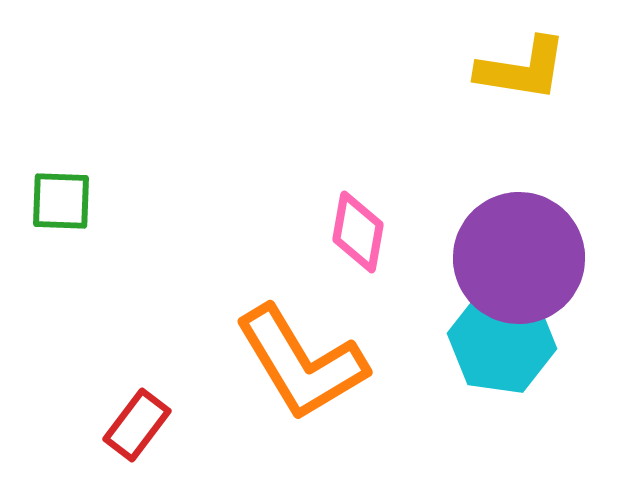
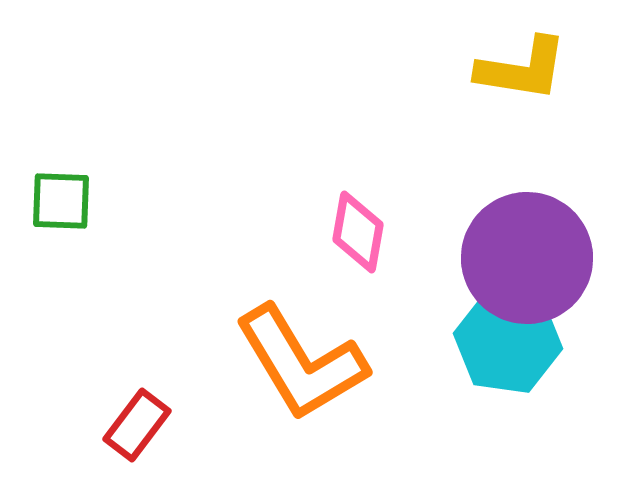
purple circle: moved 8 px right
cyan hexagon: moved 6 px right
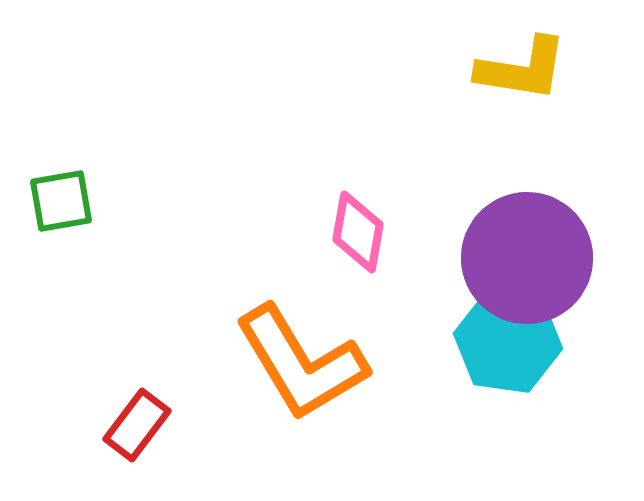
green square: rotated 12 degrees counterclockwise
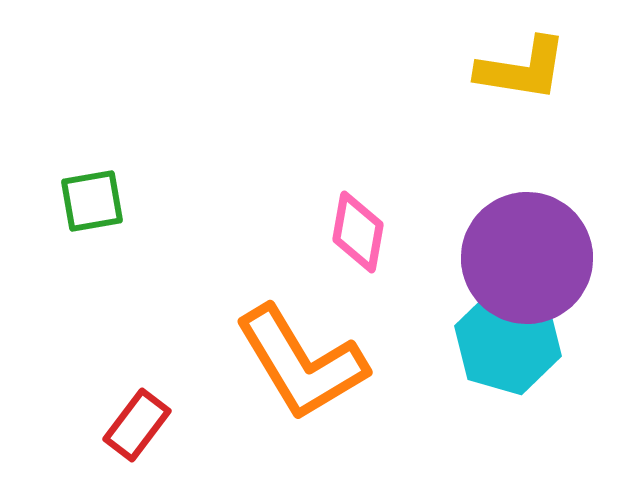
green square: moved 31 px right
cyan hexagon: rotated 8 degrees clockwise
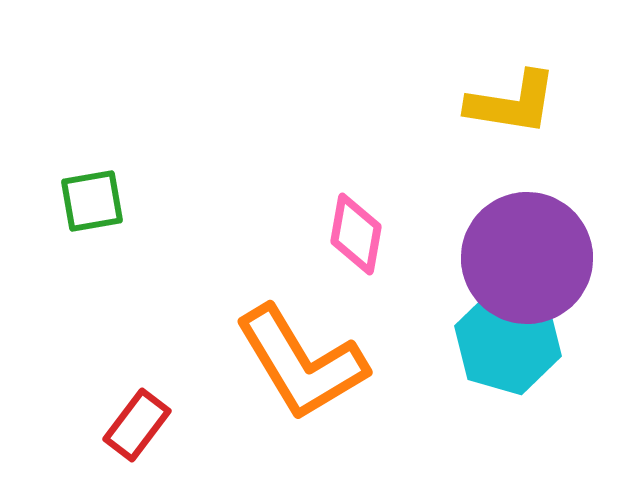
yellow L-shape: moved 10 px left, 34 px down
pink diamond: moved 2 px left, 2 px down
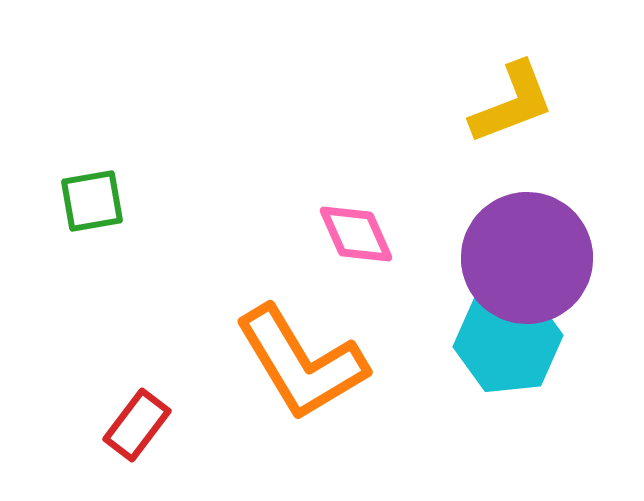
yellow L-shape: rotated 30 degrees counterclockwise
pink diamond: rotated 34 degrees counterclockwise
cyan hexagon: rotated 22 degrees counterclockwise
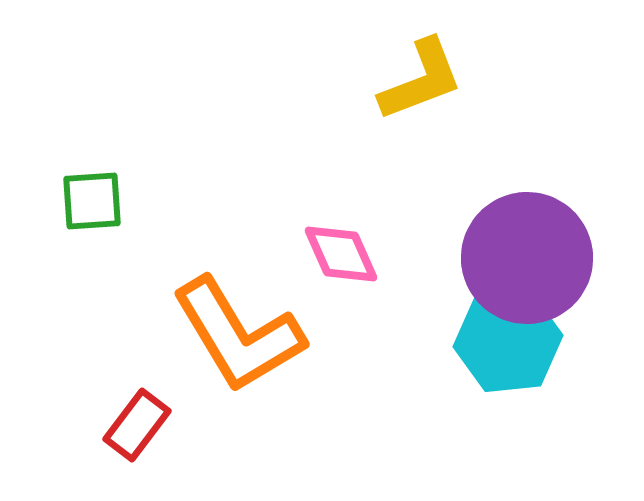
yellow L-shape: moved 91 px left, 23 px up
green square: rotated 6 degrees clockwise
pink diamond: moved 15 px left, 20 px down
orange L-shape: moved 63 px left, 28 px up
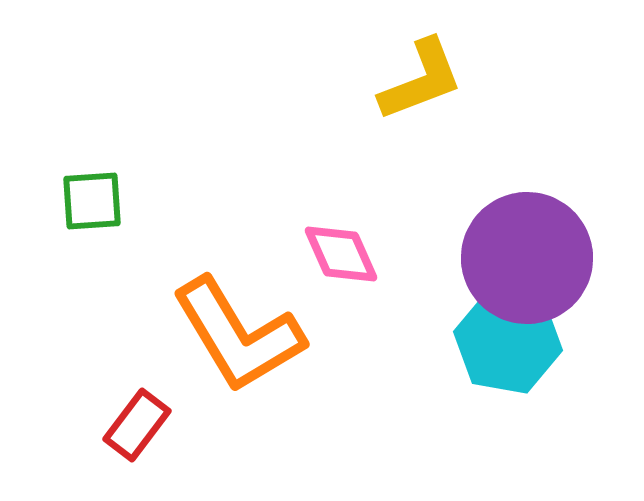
cyan hexagon: rotated 16 degrees clockwise
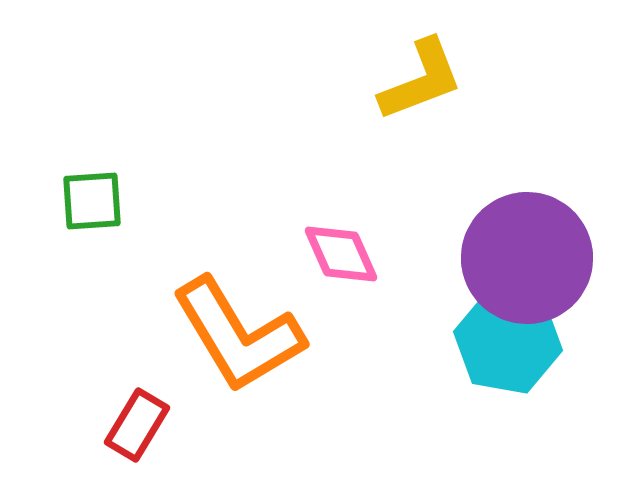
red rectangle: rotated 6 degrees counterclockwise
